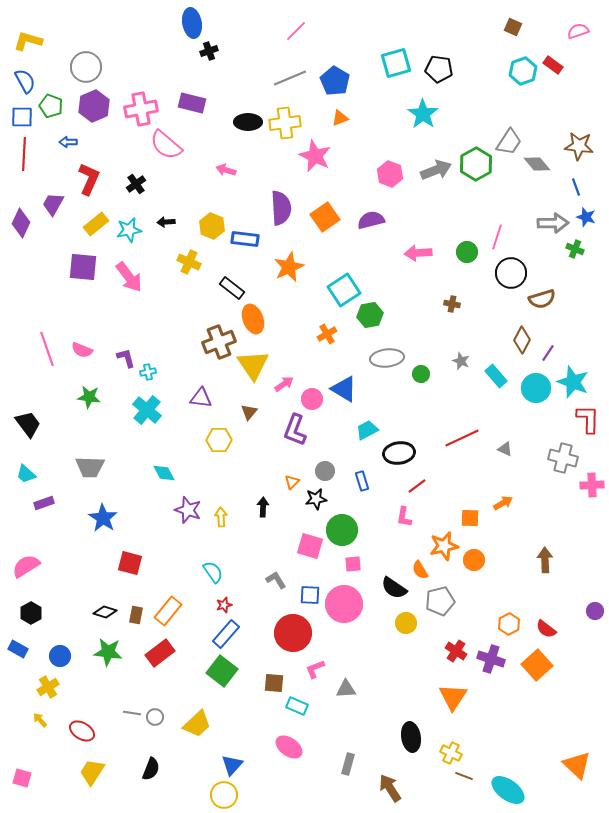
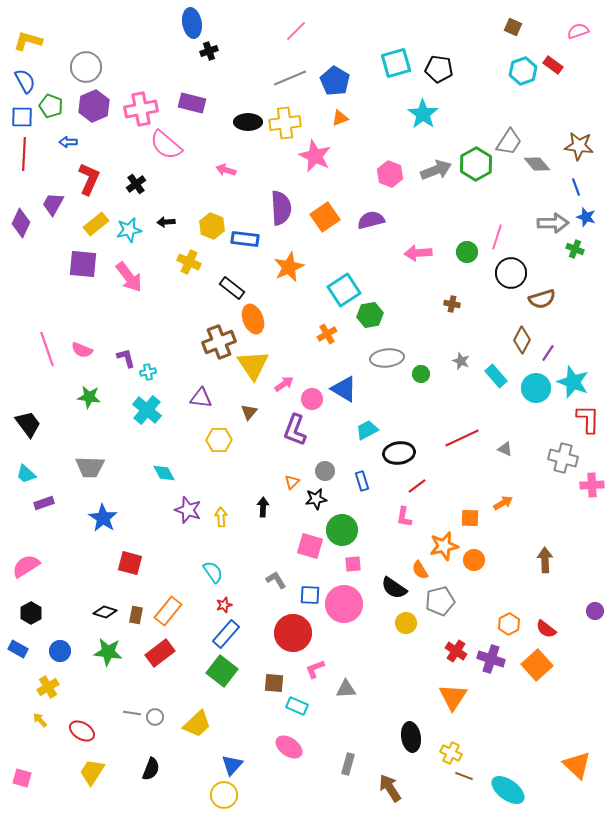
purple square at (83, 267): moved 3 px up
blue circle at (60, 656): moved 5 px up
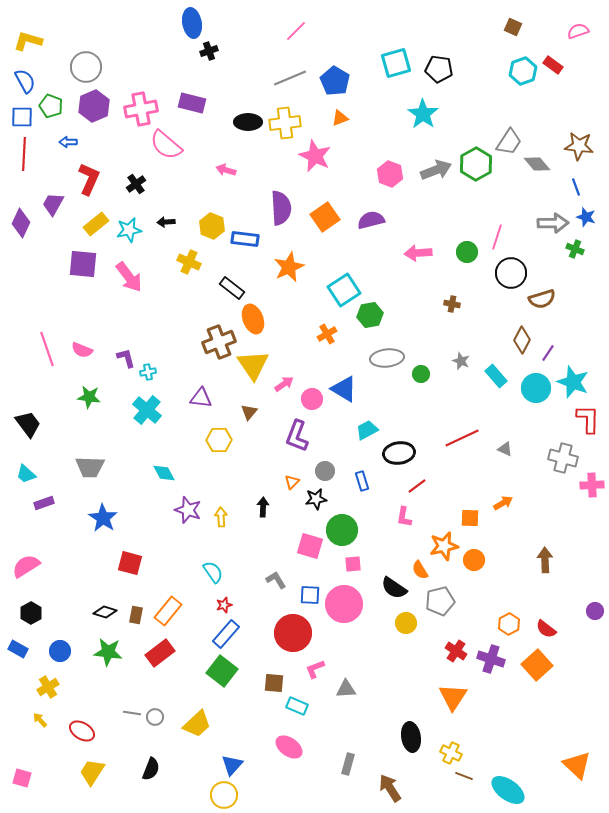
purple L-shape at (295, 430): moved 2 px right, 6 px down
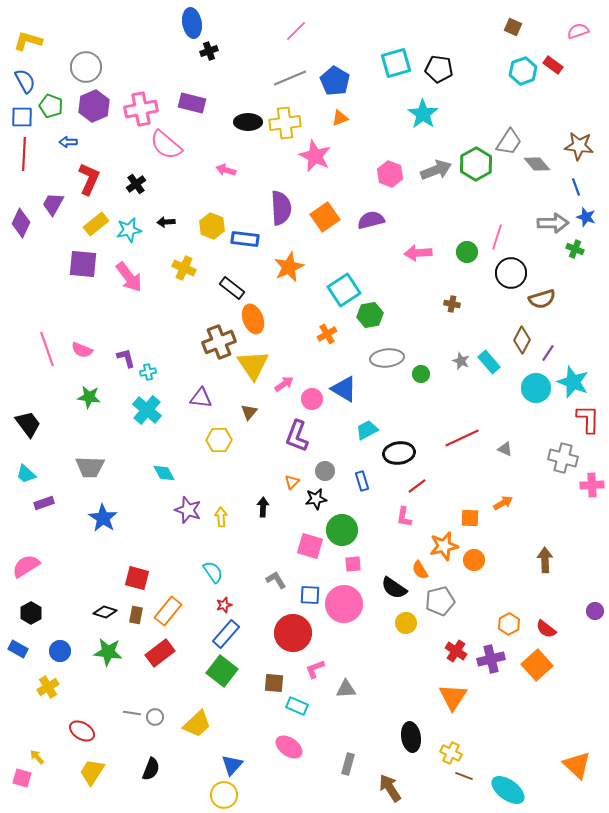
yellow cross at (189, 262): moved 5 px left, 6 px down
cyan rectangle at (496, 376): moved 7 px left, 14 px up
red square at (130, 563): moved 7 px right, 15 px down
purple cross at (491, 659): rotated 32 degrees counterclockwise
yellow arrow at (40, 720): moved 3 px left, 37 px down
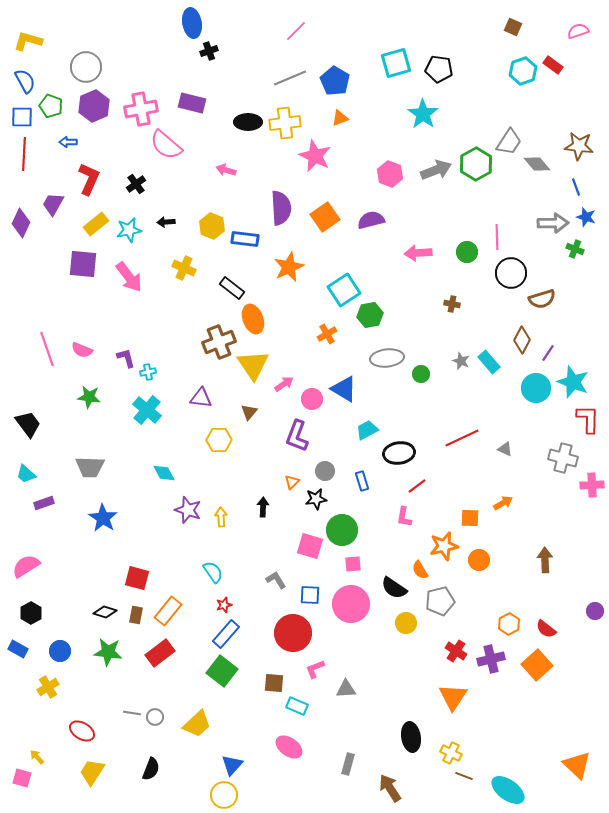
pink line at (497, 237): rotated 20 degrees counterclockwise
orange circle at (474, 560): moved 5 px right
pink circle at (344, 604): moved 7 px right
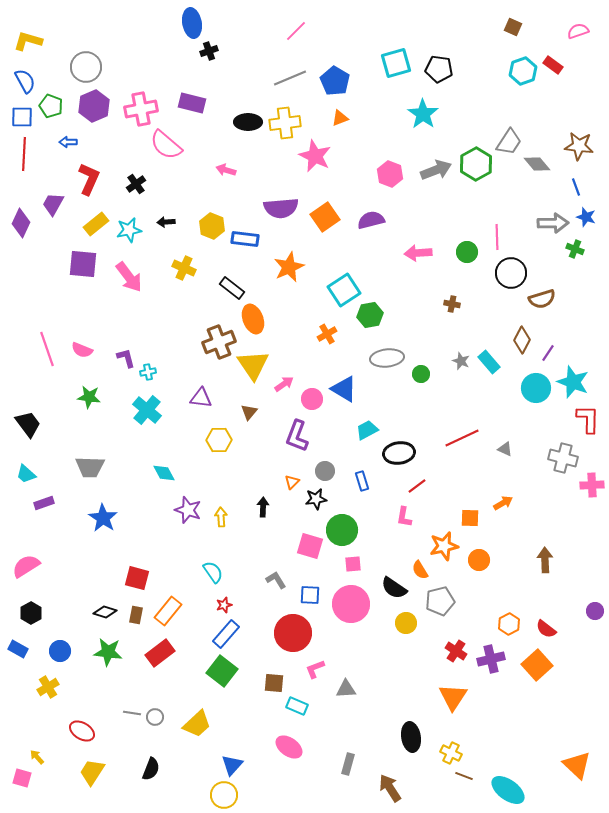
purple semicircle at (281, 208): rotated 88 degrees clockwise
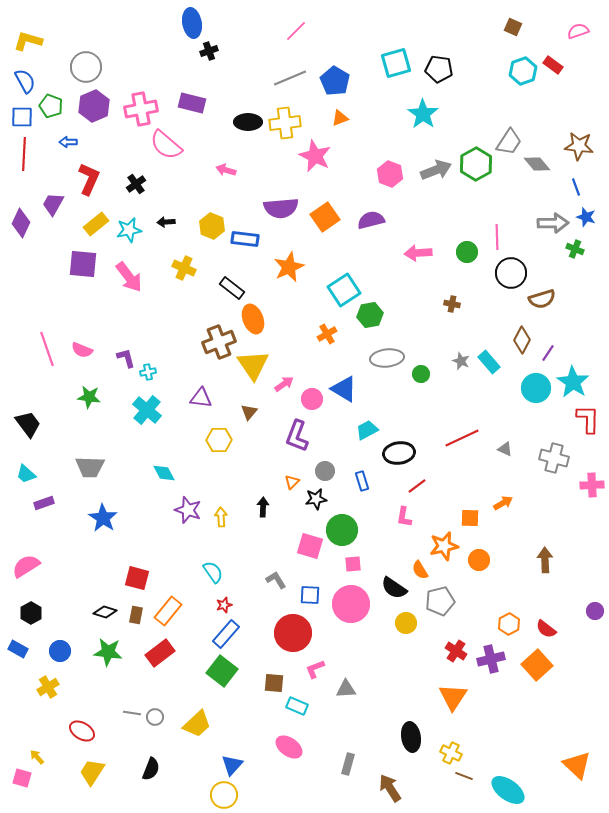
cyan star at (573, 382): rotated 12 degrees clockwise
gray cross at (563, 458): moved 9 px left
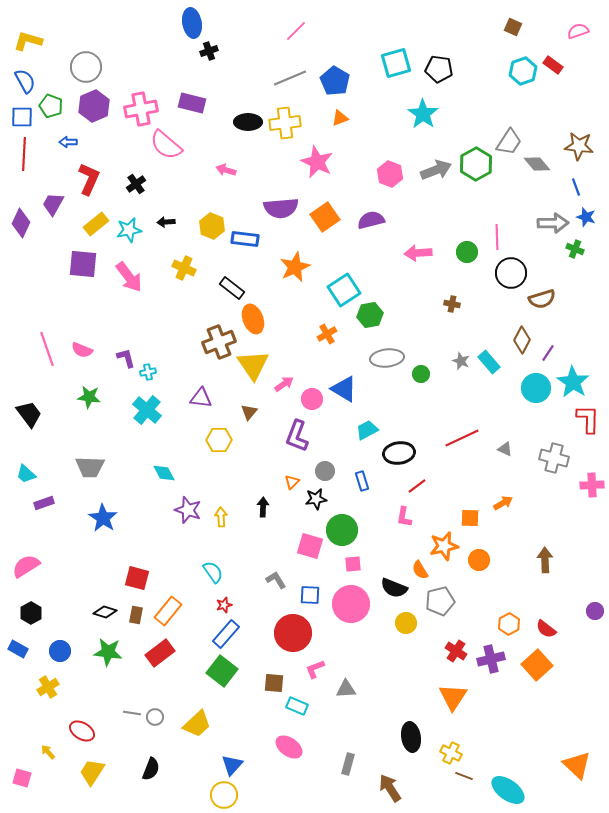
pink star at (315, 156): moved 2 px right, 6 px down
orange star at (289, 267): moved 6 px right
black trapezoid at (28, 424): moved 1 px right, 10 px up
black semicircle at (394, 588): rotated 12 degrees counterclockwise
yellow arrow at (37, 757): moved 11 px right, 5 px up
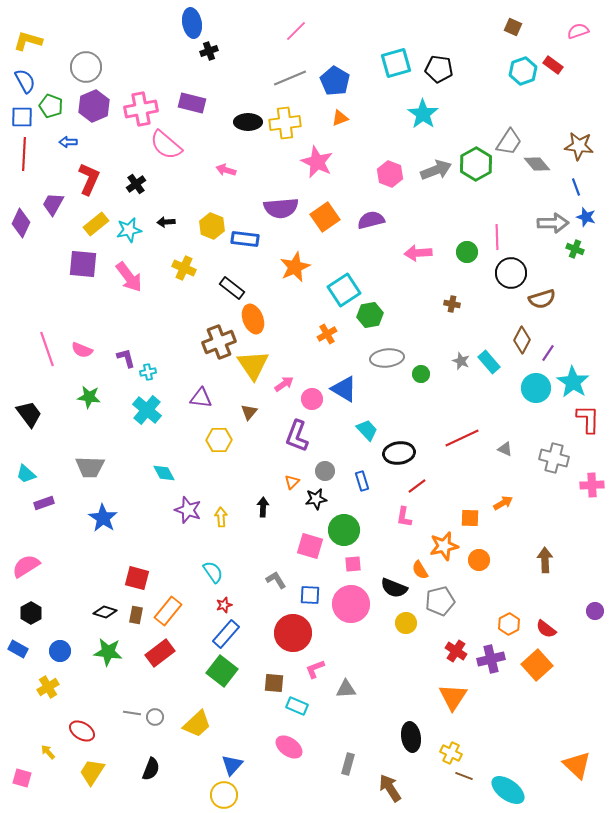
cyan trapezoid at (367, 430): rotated 75 degrees clockwise
green circle at (342, 530): moved 2 px right
